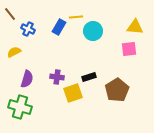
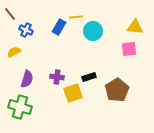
blue cross: moved 2 px left, 1 px down
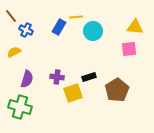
brown line: moved 1 px right, 2 px down
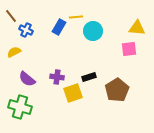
yellow triangle: moved 2 px right, 1 px down
purple semicircle: rotated 114 degrees clockwise
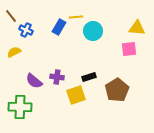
purple semicircle: moved 7 px right, 2 px down
yellow square: moved 3 px right, 2 px down
green cross: rotated 15 degrees counterclockwise
